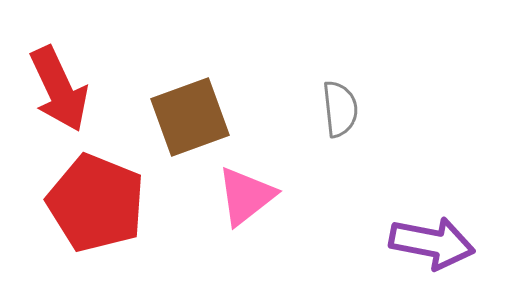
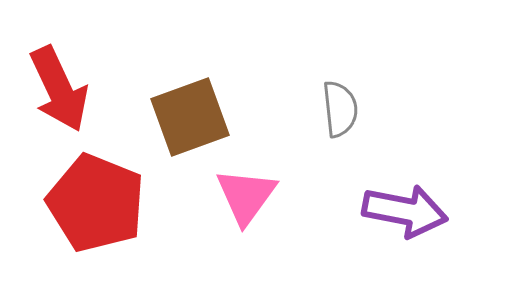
pink triangle: rotated 16 degrees counterclockwise
purple arrow: moved 27 px left, 32 px up
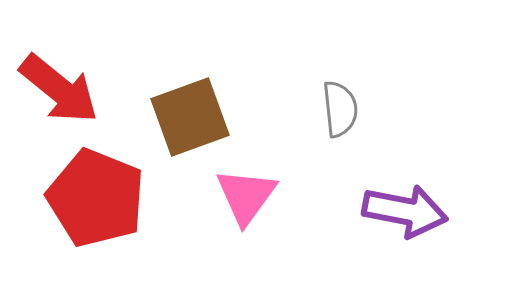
red arrow: rotated 26 degrees counterclockwise
red pentagon: moved 5 px up
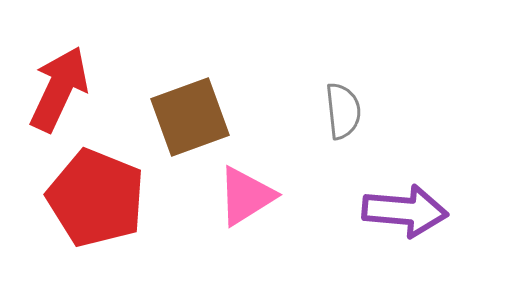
red arrow: rotated 104 degrees counterclockwise
gray semicircle: moved 3 px right, 2 px down
pink triangle: rotated 22 degrees clockwise
purple arrow: rotated 6 degrees counterclockwise
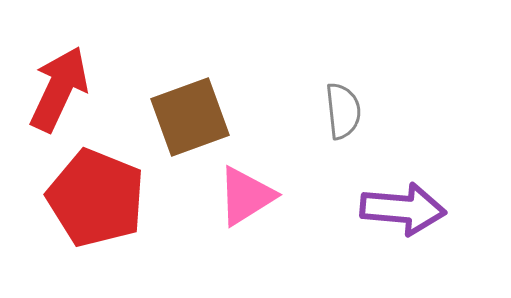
purple arrow: moved 2 px left, 2 px up
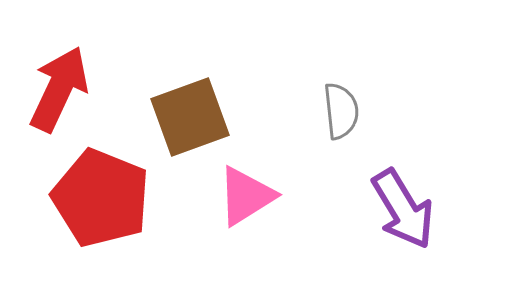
gray semicircle: moved 2 px left
red pentagon: moved 5 px right
purple arrow: rotated 54 degrees clockwise
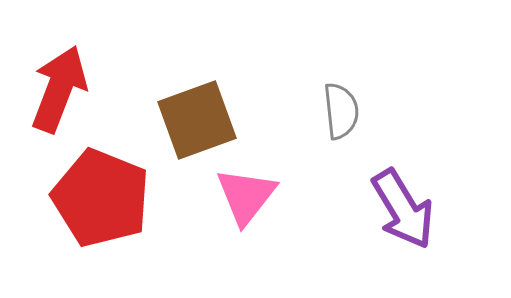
red arrow: rotated 4 degrees counterclockwise
brown square: moved 7 px right, 3 px down
pink triangle: rotated 20 degrees counterclockwise
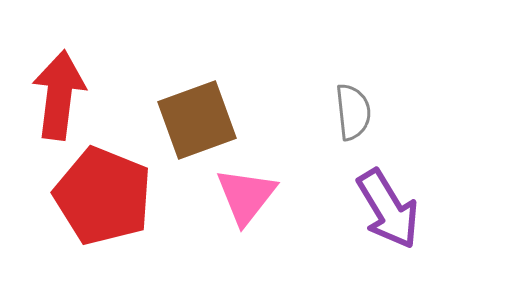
red arrow: moved 6 px down; rotated 14 degrees counterclockwise
gray semicircle: moved 12 px right, 1 px down
red pentagon: moved 2 px right, 2 px up
purple arrow: moved 15 px left
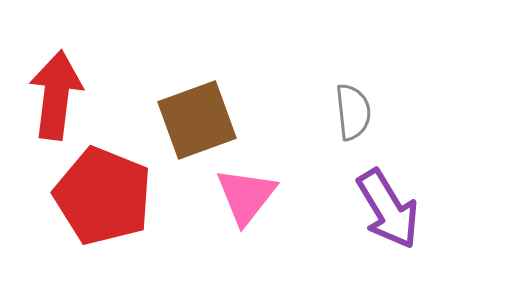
red arrow: moved 3 px left
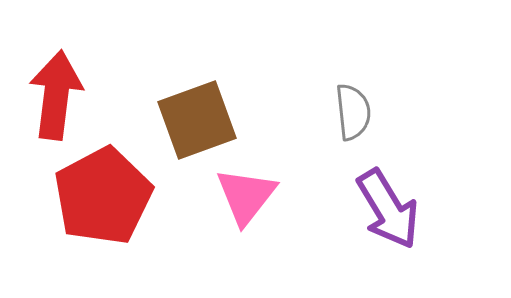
red pentagon: rotated 22 degrees clockwise
